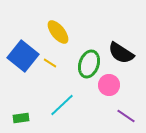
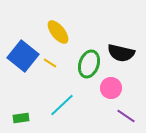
black semicircle: rotated 20 degrees counterclockwise
pink circle: moved 2 px right, 3 px down
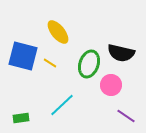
blue square: rotated 24 degrees counterclockwise
pink circle: moved 3 px up
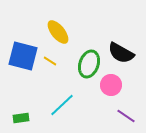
black semicircle: rotated 16 degrees clockwise
yellow line: moved 2 px up
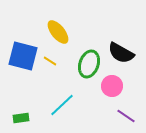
pink circle: moved 1 px right, 1 px down
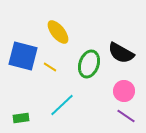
yellow line: moved 6 px down
pink circle: moved 12 px right, 5 px down
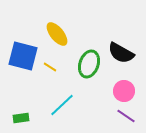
yellow ellipse: moved 1 px left, 2 px down
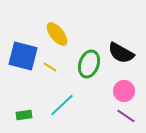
green rectangle: moved 3 px right, 3 px up
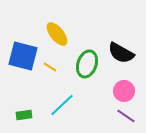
green ellipse: moved 2 px left
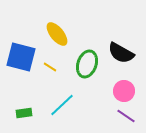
blue square: moved 2 px left, 1 px down
green rectangle: moved 2 px up
